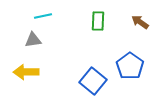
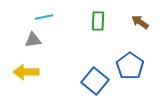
cyan line: moved 1 px right, 1 px down
blue square: moved 2 px right
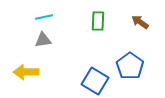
gray triangle: moved 10 px right
blue square: rotated 8 degrees counterclockwise
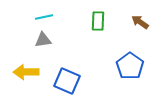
blue square: moved 28 px left; rotated 8 degrees counterclockwise
